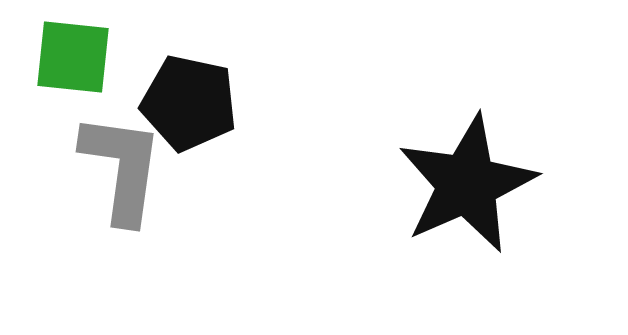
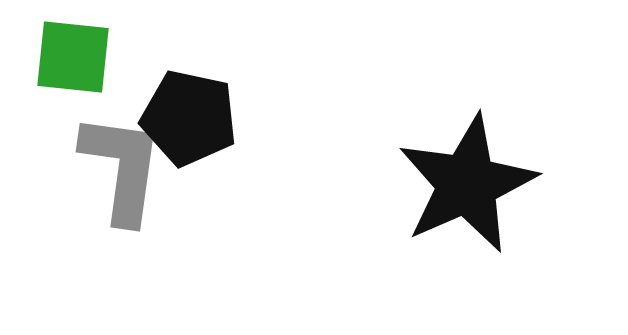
black pentagon: moved 15 px down
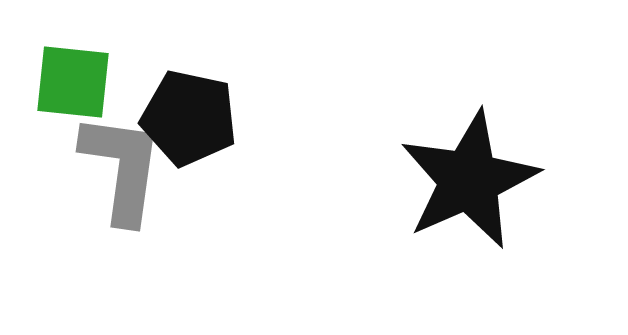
green square: moved 25 px down
black star: moved 2 px right, 4 px up
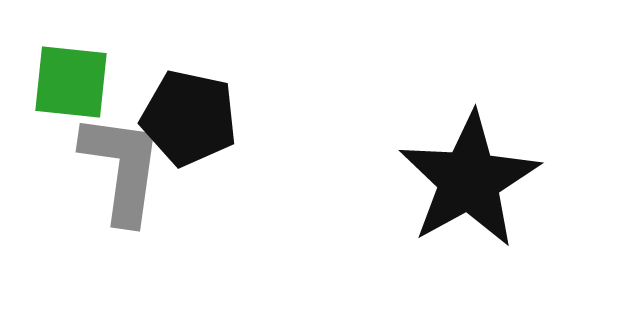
green square: moved 2 px left
black star: rotated 5 degrees counterclockwise
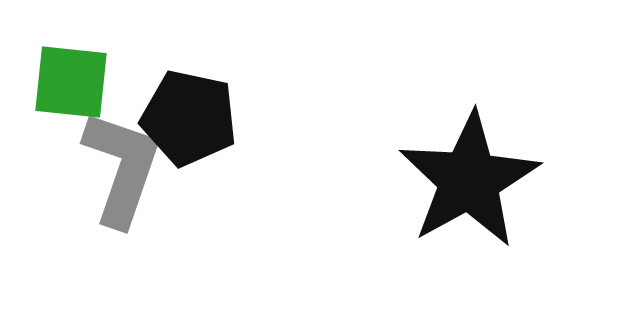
gray L-shape: rotated 11 degrees clockwise
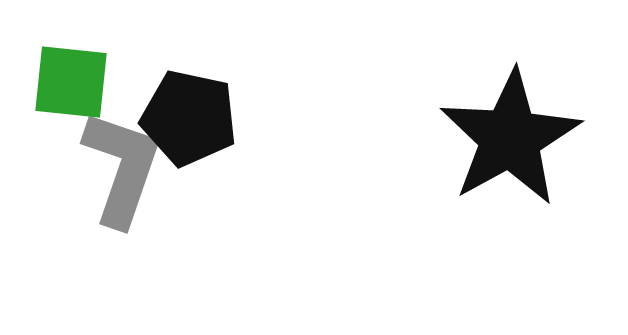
black star: moved 41 px right, 42 px up
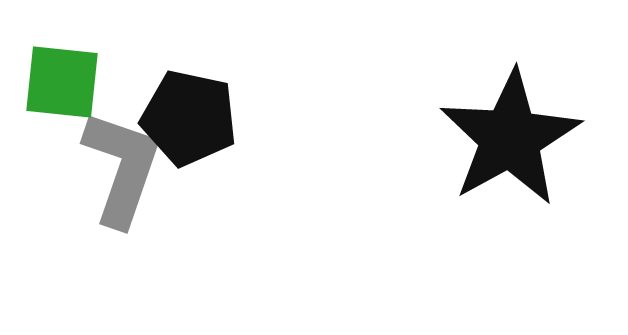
green square: moved 9 px left
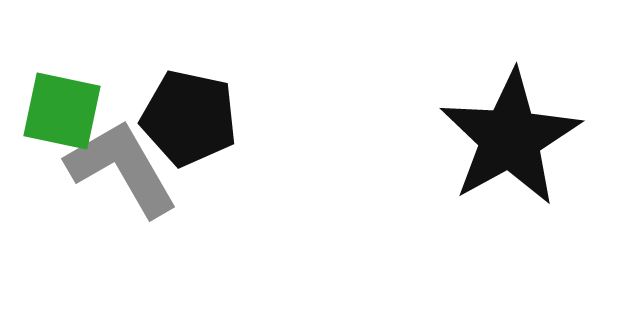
green square: moved 29 px down; rotated 6 degrees clockwise
gray L-shape: rotated 49 degrees counterclockwise
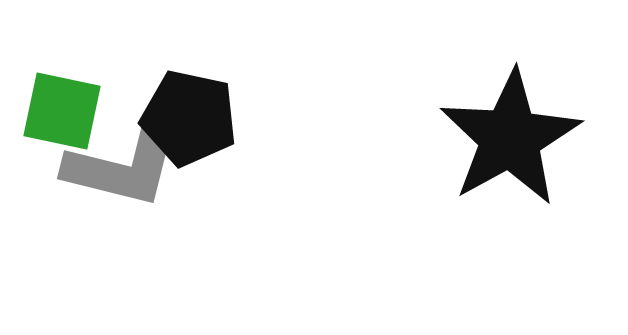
gray L-shape: rotated 134 degrees clockwise
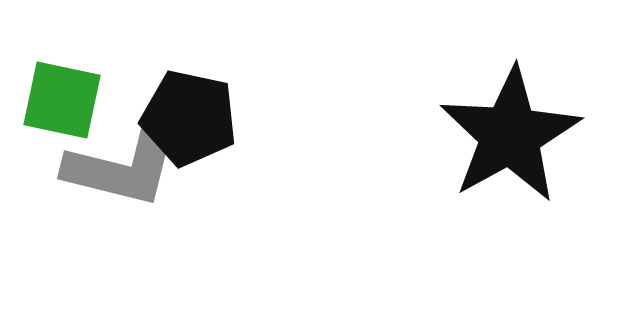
green square: moved 11 px up
black star: moved 3 px up
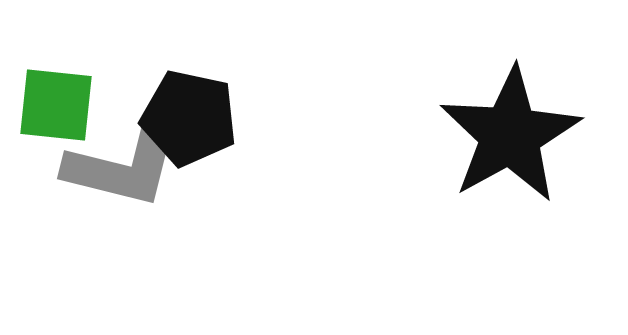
green square: moved 6 px left, 5 px down; rotated 6 degrees counterclockwise
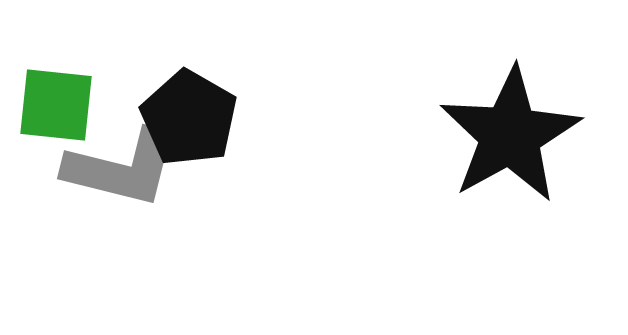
black pentagon: rotated 18 degrees clockwise
